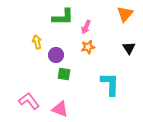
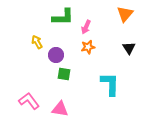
yellow arrow: rotated 16 degrees counterclockwise
pink triangle: rotated 12 degrees counterclockwise
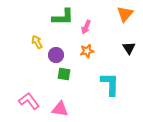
orange star: moved 1 px left, 4 px down
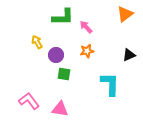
orange triangle: rotated 12 degrees clockwise
pink arrow: rotated 112 degrees clockwise
black triangle: moved 7 px down; rotated 40 degrees clockwise
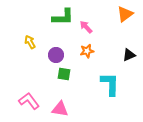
yellow arrow: moved 7 px left
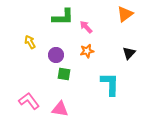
black triangle: moved 2 px up; rotated 24 degrees counterclockwise
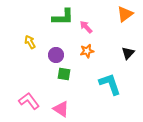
black triangle: moved 1 px left
cyan L-shape: rotated 20 degrees counterclockwise
pink triangle: moved 1 px right; rotated 24 degrees clockwise
